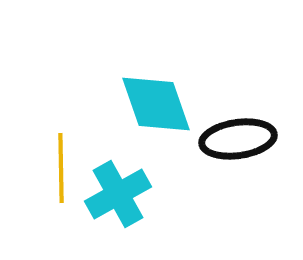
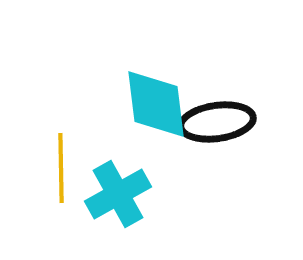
cyan diamond: rotated 12 degrees clockwise
black ellipse: moved 21 px left, 17 px up
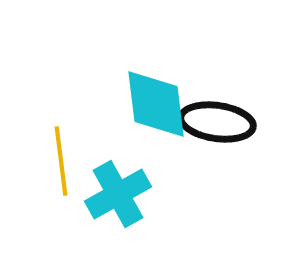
black ellipse: rotated 16 degrees clockwise
yellow line: moved 7 px up; rotated 6 degrees counterclockwise
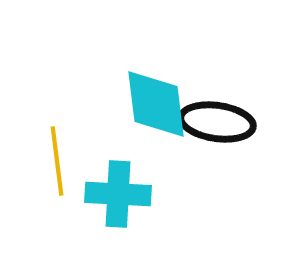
yellow line: moved 4 px left
cyan cross: rotated 32 degrees clockwise
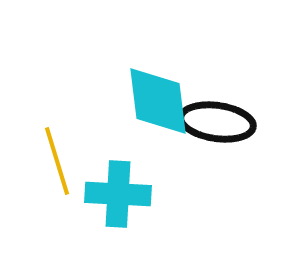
cyan diamond: moved 2 px right, 3 px up
yellow line: rotated 10 degrees counterclockwise
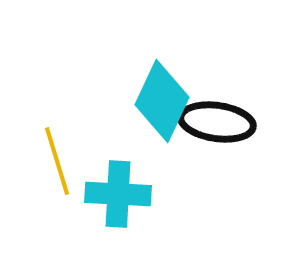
cyan diamond: moved 4 px right; rotated 32 degrees clockwise
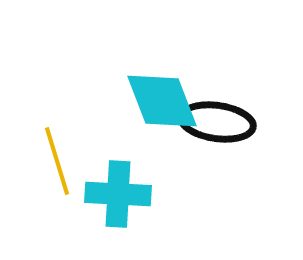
cyan diamond: rotated 46 degrees counterclockwise
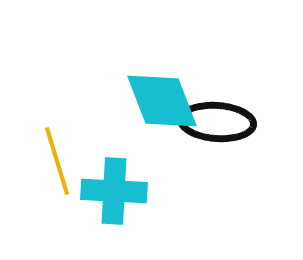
black ellipse: rotated 4 degrees counterclockwise
cyan cross: moved 4 px left, 3 px up
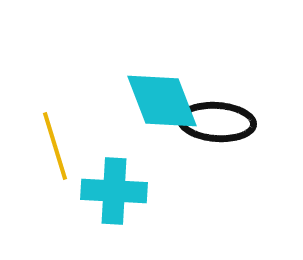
yellow line: moved 2 px left, 15 px up
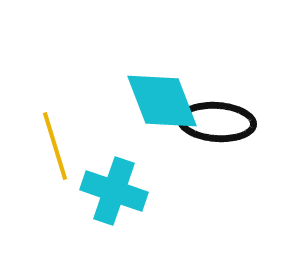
cyan cross: rotated 16 degrees clockwise
